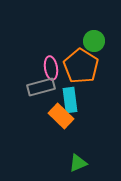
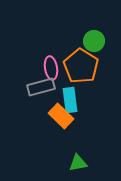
green triangle: rotated 12 degrees clockwise
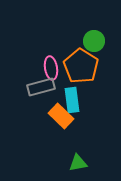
cyan rectangle: moved 2 px right
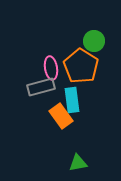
orange rectangle: rotated 10 degrees clockwise
